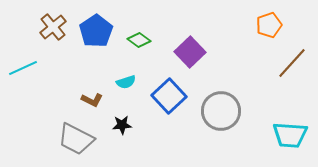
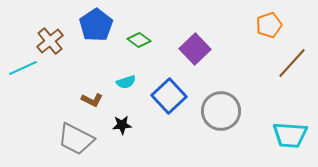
brown cross: moved 3 px left, 14 px down
blue pentagon: moved 6 px up
purple square: moved 5 px right, 3 px up
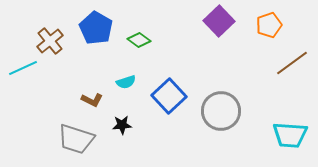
blue pentagon: moved 3 px down; rotated 8 degrees counterclockwise
purple square: moved 24 px right, 28 px up
brown line: rotated 12 degrees clockwise
gray trapezoid: rotated 9 degrees counterclockwise
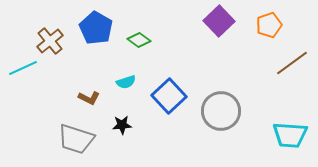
brown L-shape: moved 3 px left, 2 px up
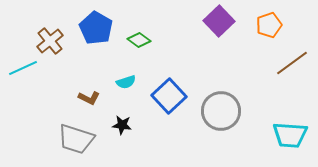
black star: rotated 12 degrees clockwise
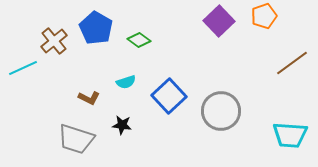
orange pentagon: moved 5 px left, 9 px up
brown cross: moved 4 px right
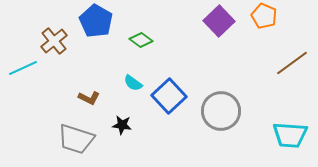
orange pentagon: rotated 30 degrees counterclockwise
blue pentagon: moved 7 px up
green diamond: moved 2 px right
cyan semicircle: moved 7 px right, 1 px down; rotated 54 degrees clockwise
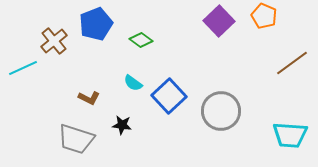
blue pentagon: moved 3 px down; rotated 20 degrees clockwise
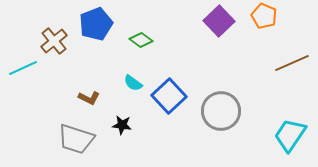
brown line: rotated 12 degrees clockwise
cyan trapezoid: rotated 120 degrees clockwise
